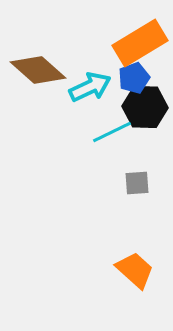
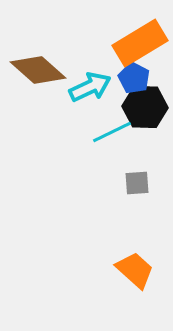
blue pentagon: rotated 24 degrees counterclockwise
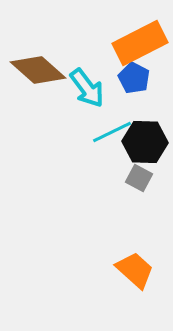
orange rectangle: rotated 4 degrees clockwise
cyan arrow: moved 3 px left, 1 px down; rotated 78 degrees clockwise
black hexagon: moved 35 px down
gray square: moved 2 px right, 5 px up; rotated 32 degrees clockwise
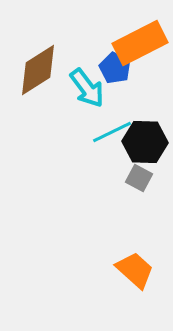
brown diamond: rotated 74 degrees counterclockwise
blue pentagon: moved 19 px left, 10 px up
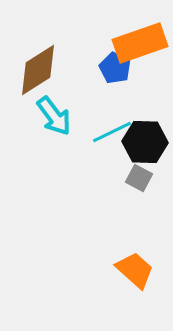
orange rectangle: rotated 8 degrees clockwise
cyan arrow: moved 33 px left, 28 px down
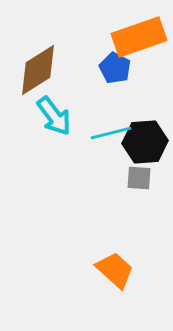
orange rectangle: moved 1 px left, 6 px up
cyan line: moved 1 px left, 1 px down; rotated 12 degrees clockwise
black hexagon: rotated 6 degrees counterclockwise
gray square: rotated 24 degrees counterclockwise
orange trapezoid: moved 20 px left
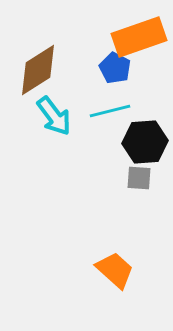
cyan line: moved 1 px left, 22 px up
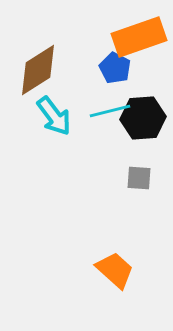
black hexagon: moved 2 px left, 24 px up
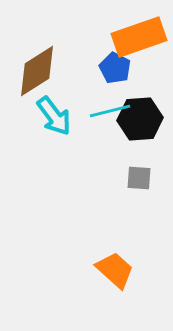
brown diamond: moved 1 px left, 1 px down
black hexagon: moved 3 px left, 1 px down
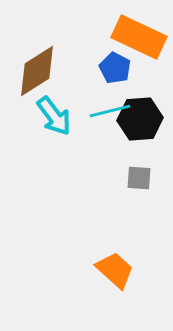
orange rectangle: rotated 44 degrees clockwise
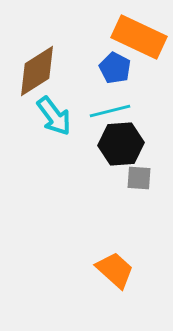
black hexagon: moved 19 px left, 25 px down
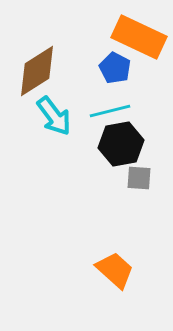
black hexagon: rotated 6 degrees counterclockwise
